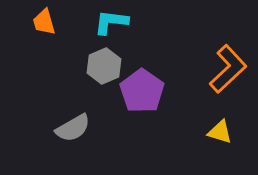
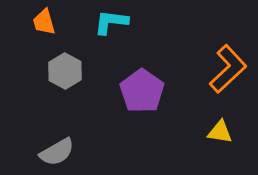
gray hexagon: moved 39 px left, 5 px down; rotated 8 degrees counterclockwise
gray semicircle: moved 16 px left, 24 px down
yellow triangle: rotated 8 degrees counterclockwise
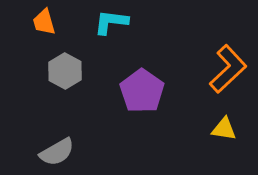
yellow triangle: moved 4 px right, 3 px up
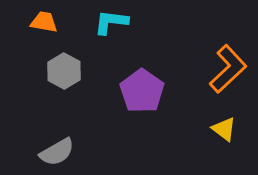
orange trapezoid: rotated 116 degrees clockwise
gray hexagon: moved 1 px left
yellow triangle: rotated 28 degrees clockwise
